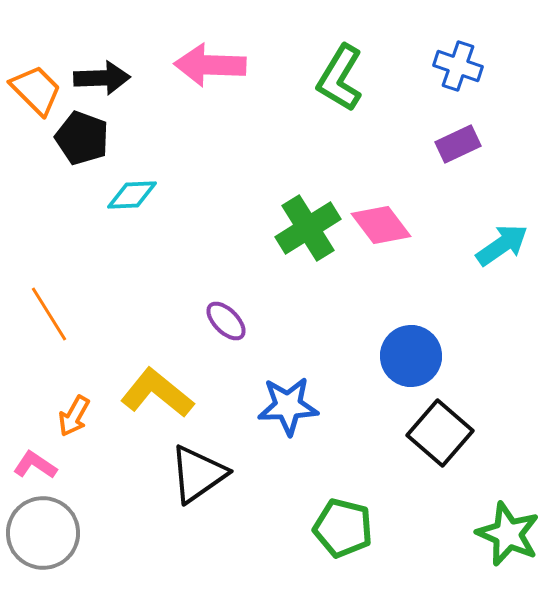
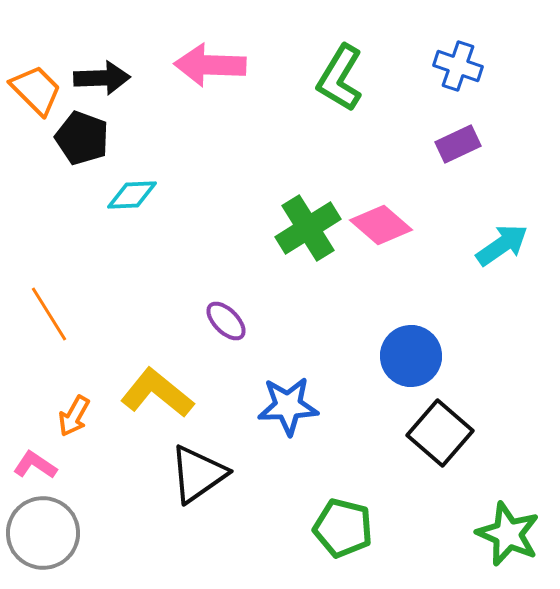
pink diamond: rotated 12 degrees counterclockwise
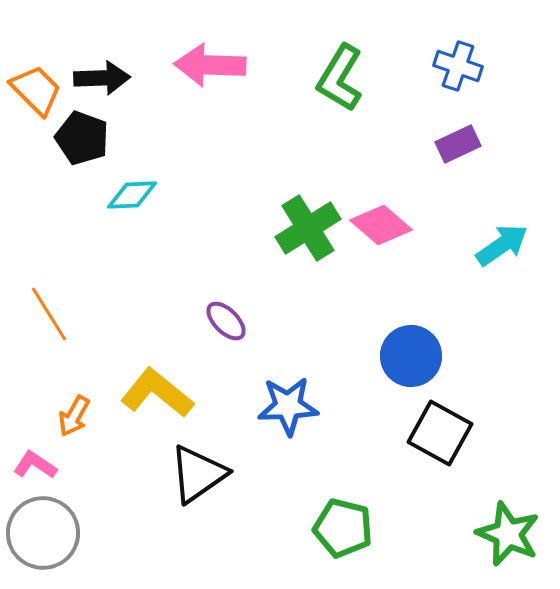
black square: rotated 12 degrees counterclockwise
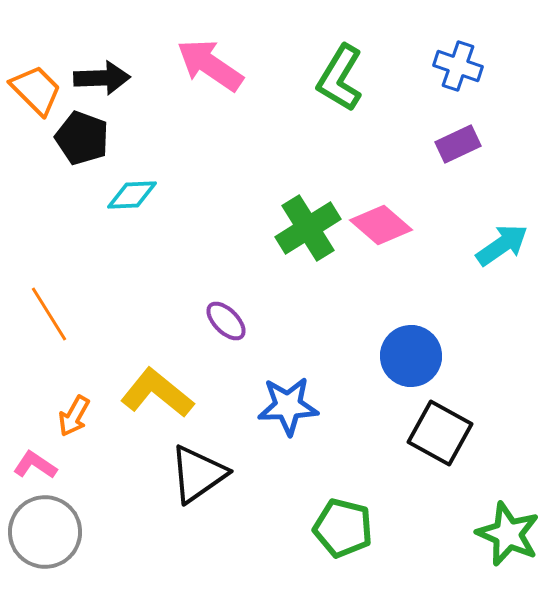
pink arrow: rotated 32 degrees clockwise
gray circle: moved 2 px right, 1 px up
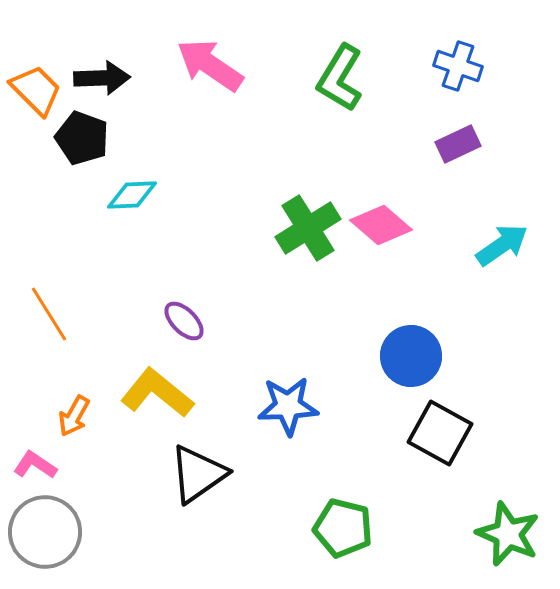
purple ellipse: moved 42 px left
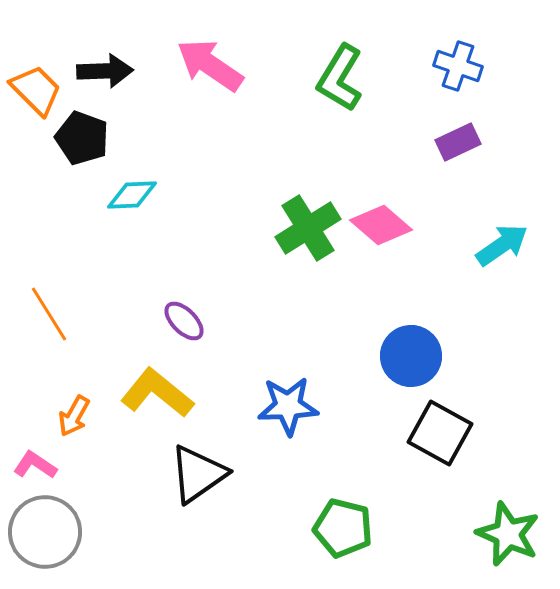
black arrow: moved 3 px right, 7 px up
purple rectangle: moved 2 px up
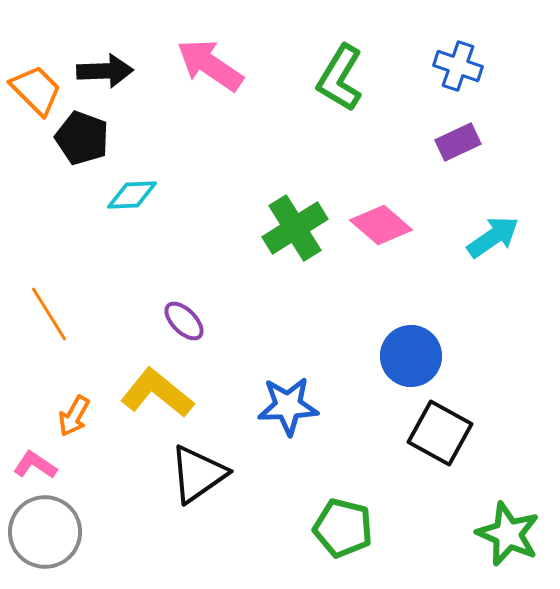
green cross: moved 13 px left
cyan arrow: moved 9 px left, 8 px up
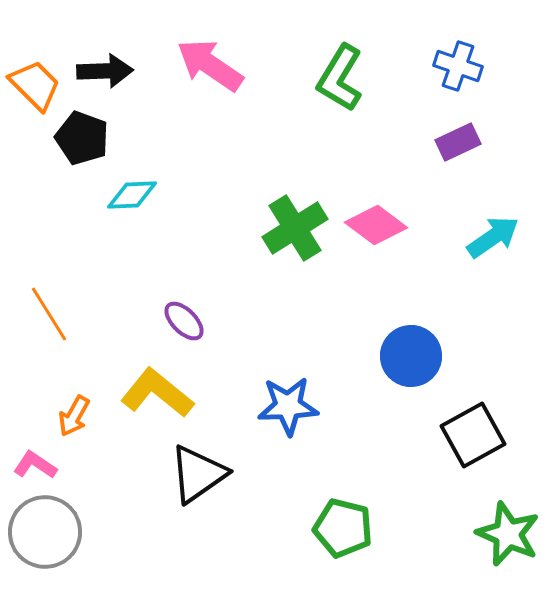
orange trapezoid: moved 1 px left, 5 px up
pink diamond: moved 5 px left; rotated 4 degrees counterclockwise
black square: moved 33 px right, 2 px down; rotated 32 degrees clockwise
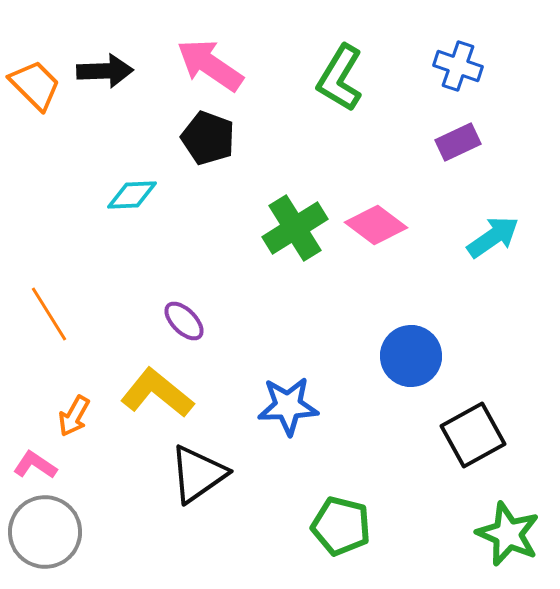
black pentagon: moved 126 px right
green pentagon: moved 2 px left, 2 px up
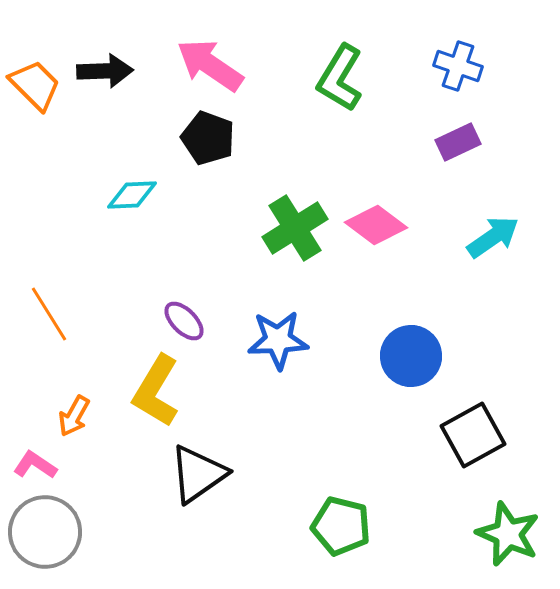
yellow L-shape: moved 1 px left, 2 px up; rotated 98 degrees counterclockwise
blue star: moved 10 px left, 66 px up
